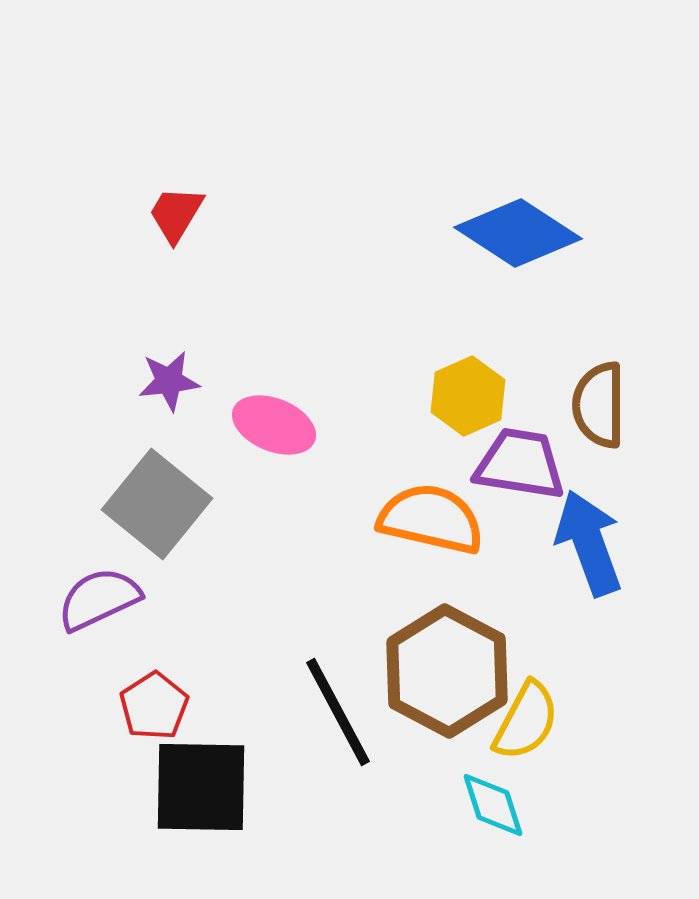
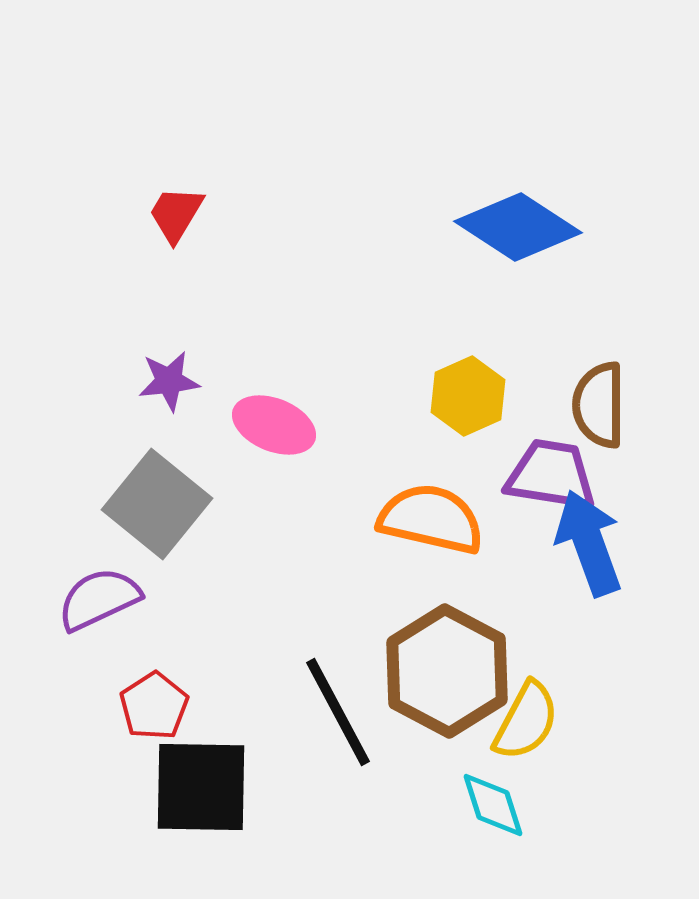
blue diamond: moved 6 px up
purple trapezoid: moved 31 px right, 11 px down
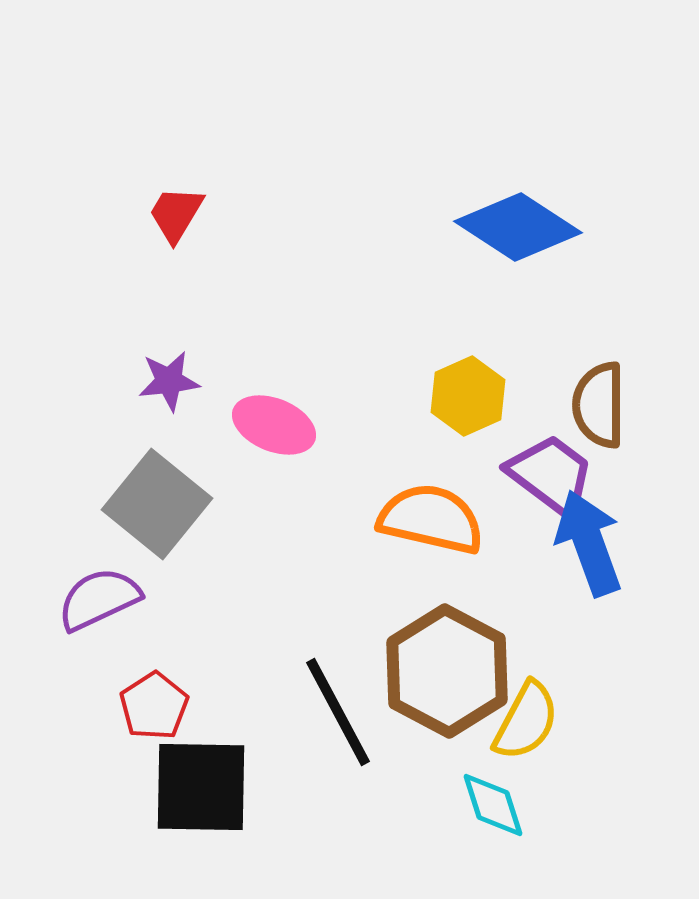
purple trapezoid: rotated 28 degrees clockwise
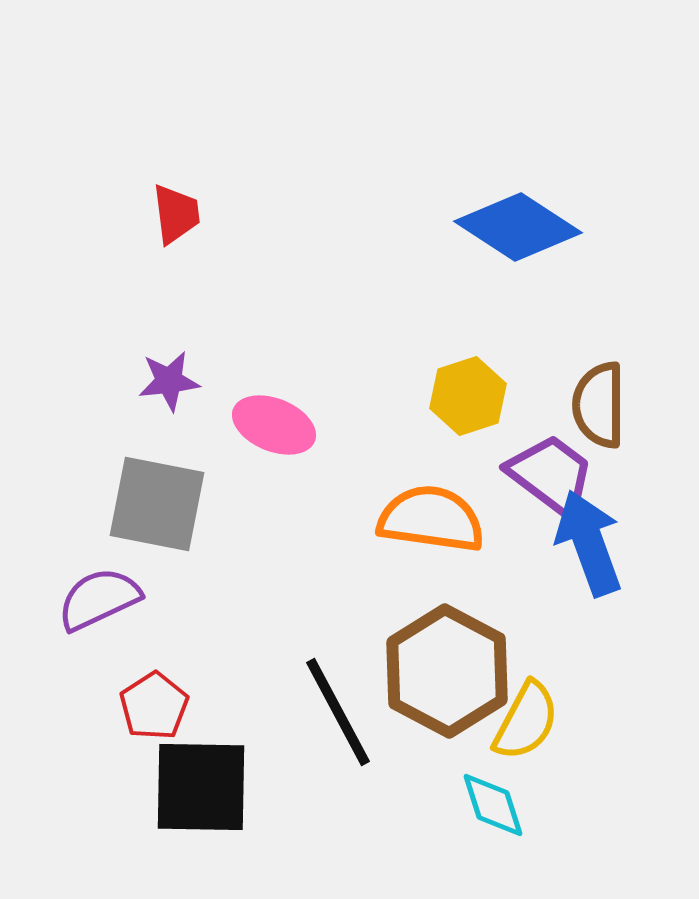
red trapezoid: rotated 142 degrees clockwise
yellow hexagon: rotated 6 degrees clockwise
gray square: rotated 28 degrees counterclockwise
orange semicircle: rotated 5 degrees counterclockwise
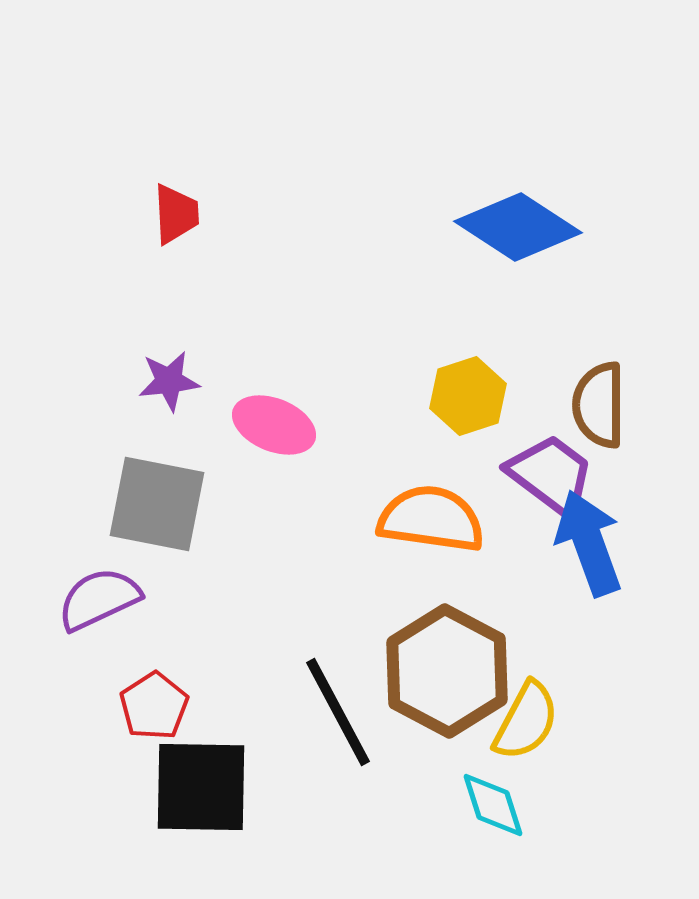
red trapezoid: rotated 4 degrees clockwise
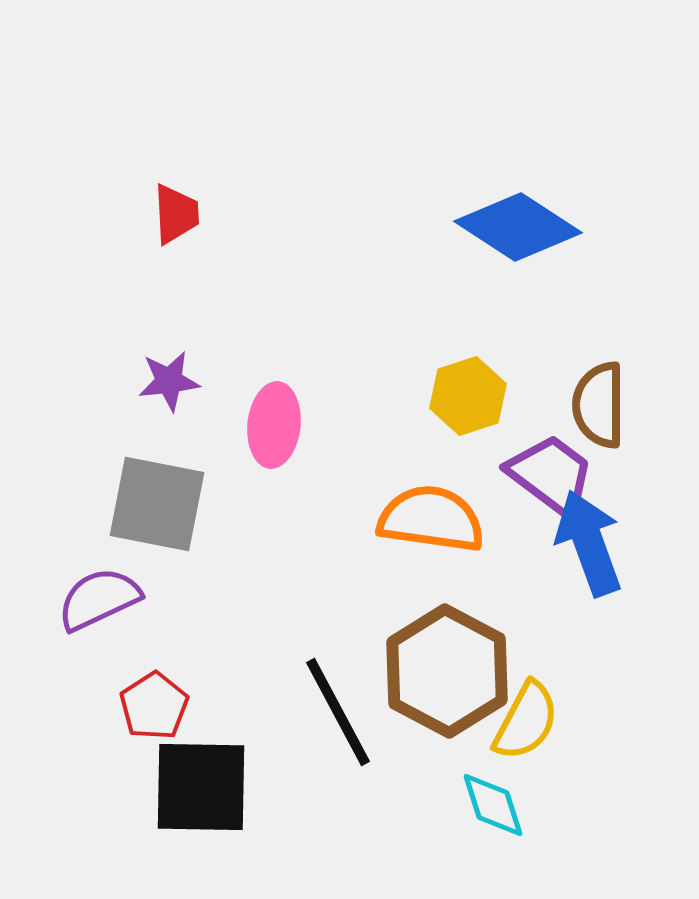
pink ellipse: rotated 74 degrees clockwise
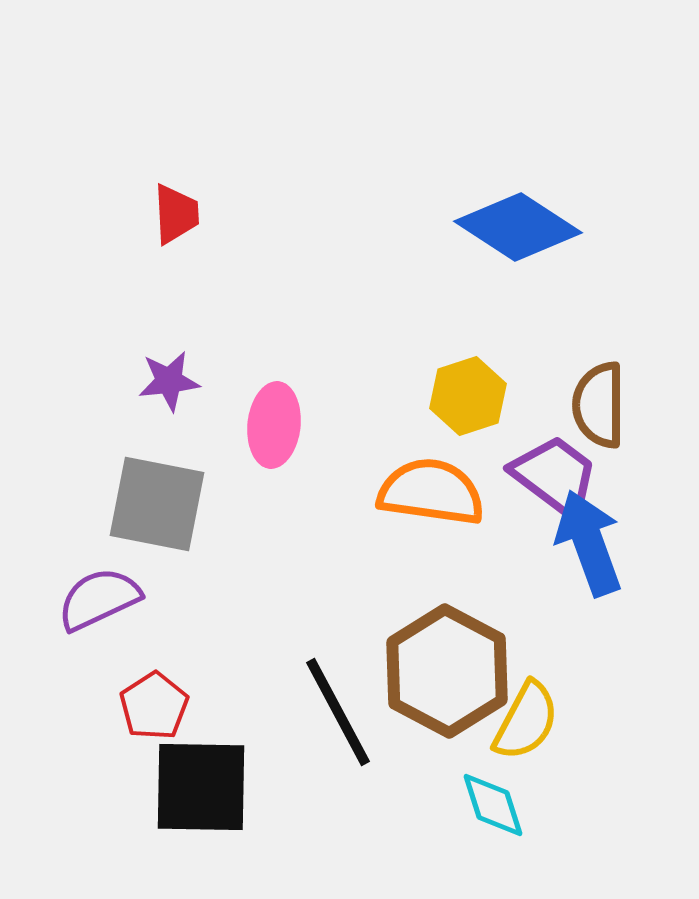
purple trapezoid: moved 4 px right, 1 px down
orange semicircle: moved 27 px up
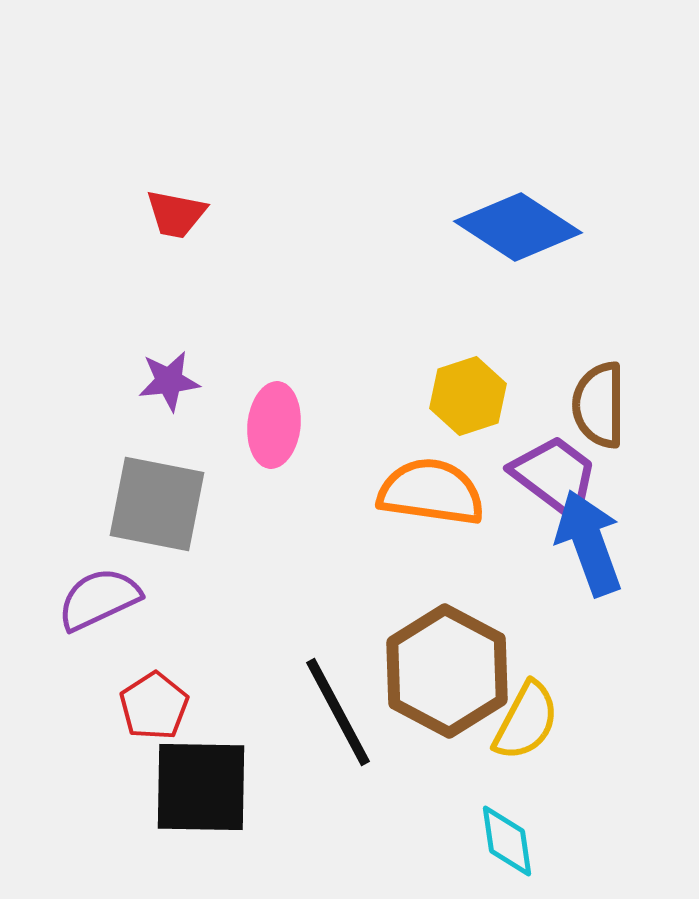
red trapezoid: rotated 104 degrees clockwise
cyan diamond: moved 14 px right, 36 px down; rotated 10 degrees clockwise
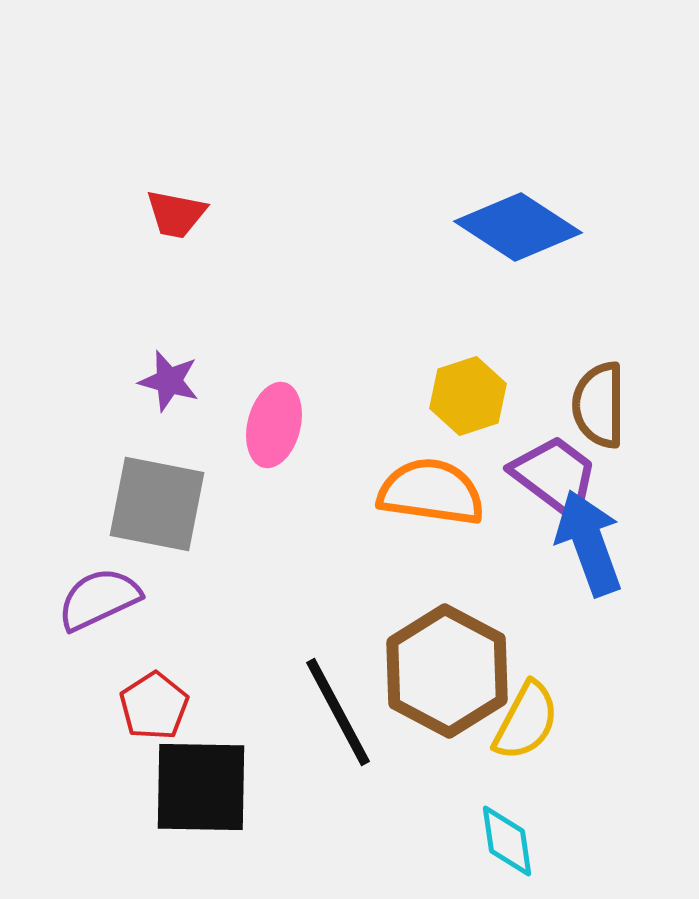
purple star: rotated 22 degrees clockwise
pink ellipse: rotated 8 degrees clockwise
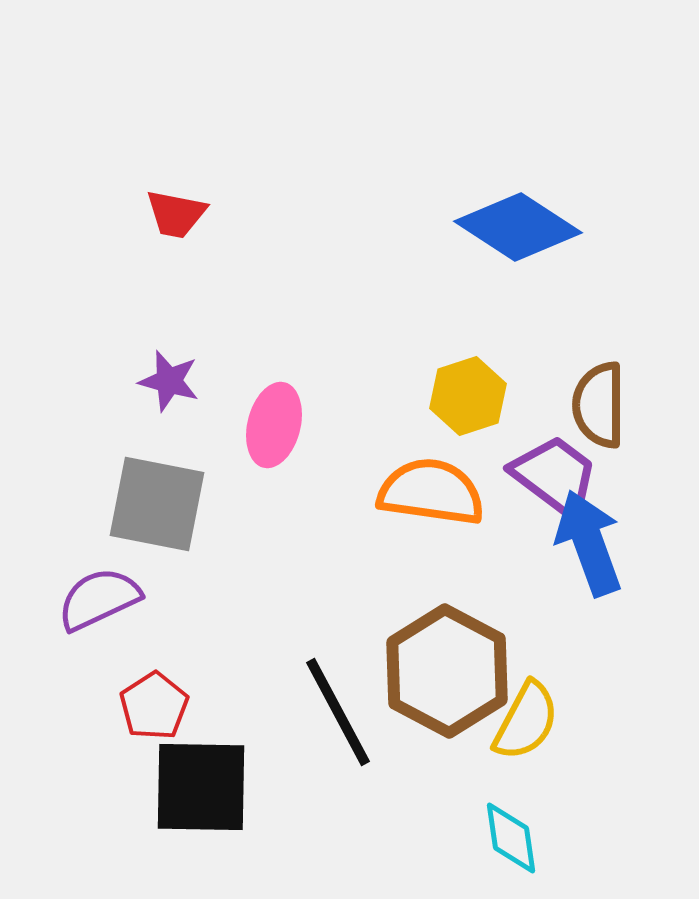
cyan diamond: moved 4 px right, 3 px up
